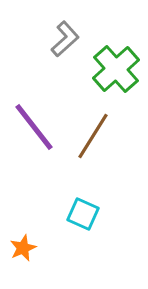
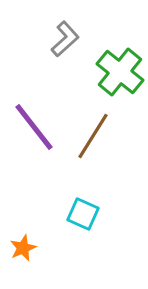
green cross: moved 4 px right, 3 px down; rotated 9 degrees counterclockwise
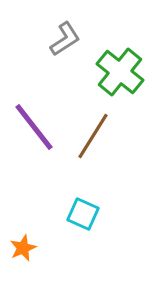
gray L-shape: rotated 9 degrees clockwise
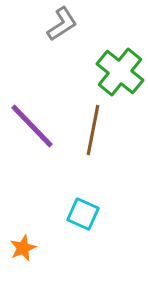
gray L-shape: moved 3 px left, 15 px up
purple line: moved 2 px left, 1 px up; rotated 6 degrees counterclockwise
brown line: moved 6 px up; rotated 21 degrees counterclockwise
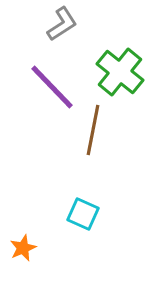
purple line: moved 20 px right, 39 px up
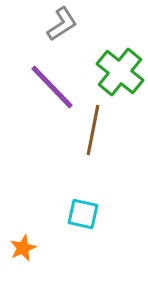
cyan square: rotated 12 degrees counterclockwise
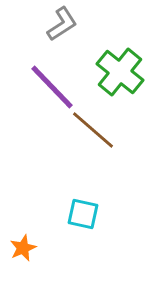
brown line: rotated 60 degrees counterclockwise
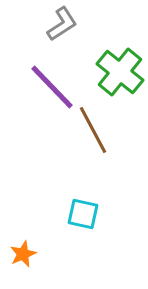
brown line: rotated 21 degrees clockwise
orange star: moved 6 px down
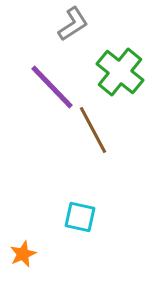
gray L-shape: moved 11 px right
cyan square: moved 3 px left, 3 px down
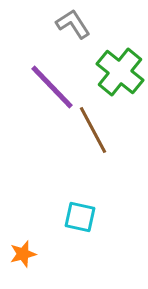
gray L-shape: rotated 90 degrees counterclockwise
orange star: rotated 8 degrees clockwise
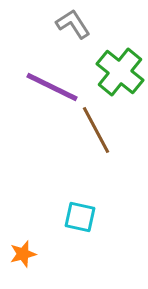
purple line: rotated 20 degrees counterclockwise
brown line: moved 3 px right
